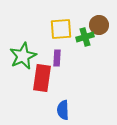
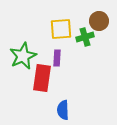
brown circle: moved 4 px up
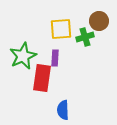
purple rectangle: moved 2 px left
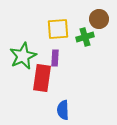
brown circle: moved 2 px up
yellow square: moved 3 px left
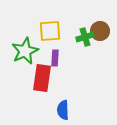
brown circle: moved 1 px right, 12 px down
yellow square: moved 8 px left, 2 px down
green star: moved 2 px right, 5 px up
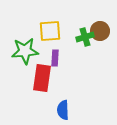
green star: rotated 20 degrees clockwise
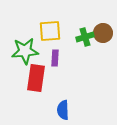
brown circle: moved 3 px right, 2 px down
red rectangle: moved 6 px left
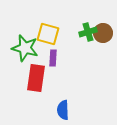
yellow square: moved 2 px left, 3 px down; rotated 20 degrees clockwise
green cross: moved 3 px right, 5 px up
green star: moved 3 px up; rotated 20 degrees clockwise
purple rectangle: moved 2 px left
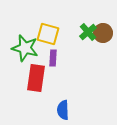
green cross: rotated 24 degrees counterclockwise
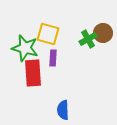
green cross: moved 7 px down; rotated 12 degrees clockwise
red rectangle: moved 3 px left, 5 px up; rotated 12 degrees counterclockwise
